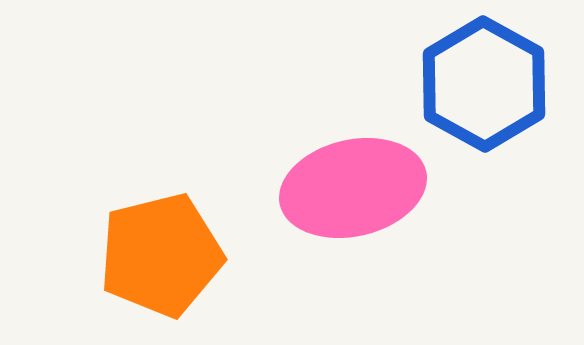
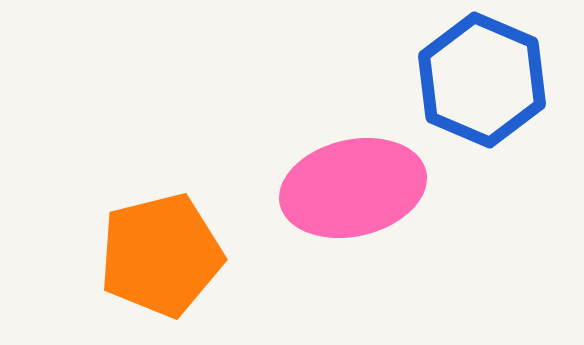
blue hexagon: moved 2 px left, 4 px up; rotated 6 degrees counterclockwise
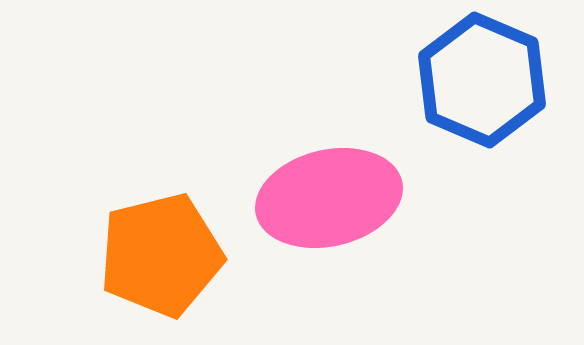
pink ellipse: moved 24 px left, 10 px down
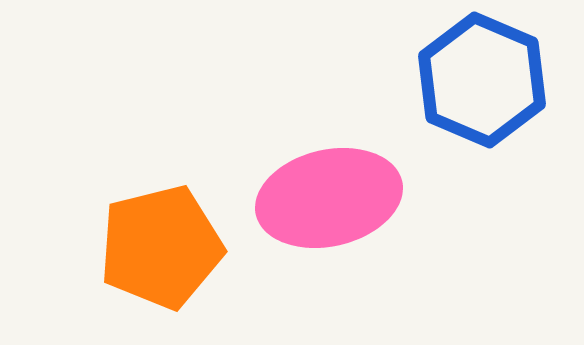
orange pentagon: moved 8 px up
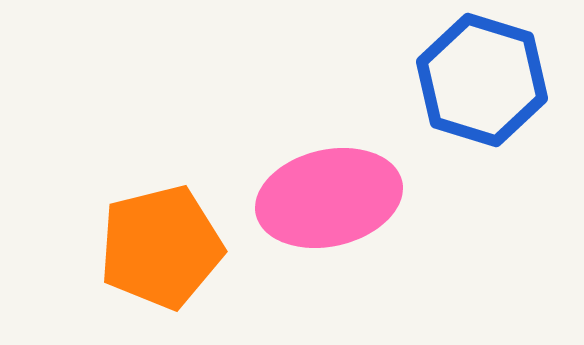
blue hexagon: rotated 6 degrees counterclockwise
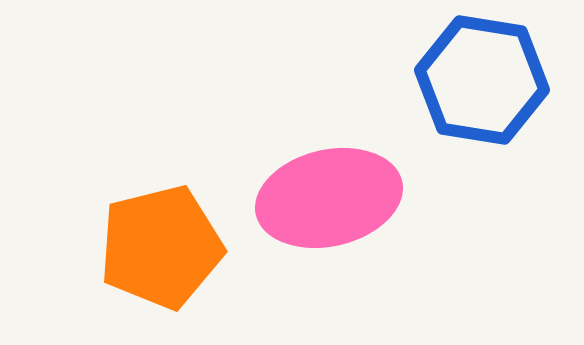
blue hexagon: rotated 8 degrees counterclockwise
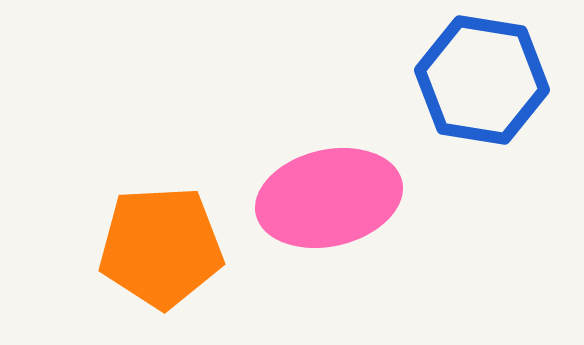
orange pentagon: rotated 11 degrees clockwise
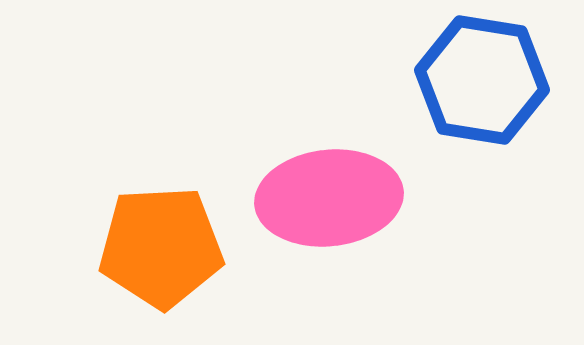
pink ellipse: rotated 7 degrees clockwise
